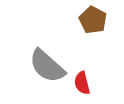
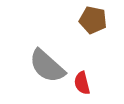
brown pentagon: rotated 16 degrees counterclockwise
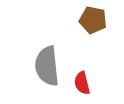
gray semicircle: rotated 42 degrees clockwise
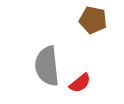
red semicircle: moved 2 px left; rotated 115 degrees counterclockwise
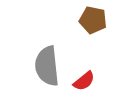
red semicircle: moved 4 px right, 2 px up
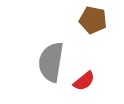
gray semicircle: moved 4 px right, 4 px up; rotated 15 degrees clockwise
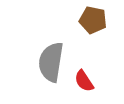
red semicircle: rotated 95 degrees clockwise
